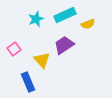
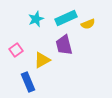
cyan rectangle: moved 1 px right, 3 px down
purple trapezoid: rotated 70 degrees counterclockwise
pink square: moved 2 px right, 1 px down
yellow triangle: rotated 42 degrees clockwise
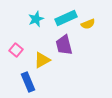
pink square: rotated 16 degrees counterclockwise
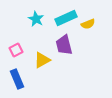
cyan star: rotated 21 degrees counterclockwise
pink square: rotated 24 degrees clockwise
blue rectangle: moved 11 px left, 3 px up
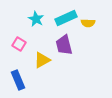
yellow semicircle: moved 1 px up; rotated 24 degrees clockwise
pink square: moved 3 px right, 6 px up; rotated 32 degrees counterclockwise
blue rectangle: moved 1 px right, 1 px down
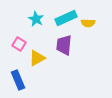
purple trapezoid: rotated 20 degrees clockwise
yellow triangle: moved 5 px left, 2 px up
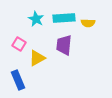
cyan rectangle: moved 2 px left; rotated 20 degrees clockwise
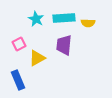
pink square: rotated 32 degrees clockwise
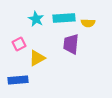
purple trapezoid: moved 7 px right, 1 px up
blue rectangle: rotated 72 degrees counterclockwise
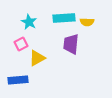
cyan star: moved 7 px left, 3 px down
yellow semicircle: moved 1 px left, 1 px up
pink square: moved 2 px right
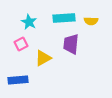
yellow semicircle: moved 4 px right, 1 px up
yellow triangle: moved 6 px right
